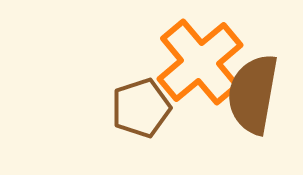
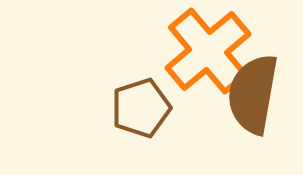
orange cross: moved 8 px right, 11 px up
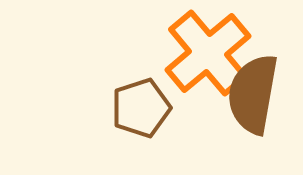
orange cross: moved 2 px down
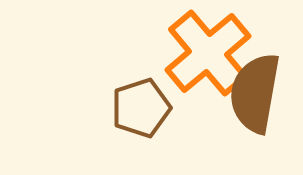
brown semicircle: moved 2 px right, 1 px up
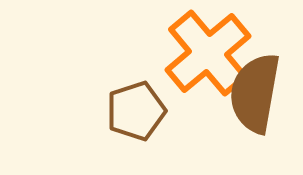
brown pentagon: moved 5 px left, 3 px down
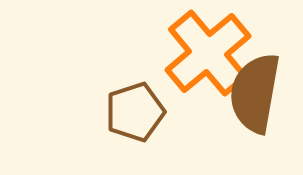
brown pentagon: moved 1 px left, 1 px down
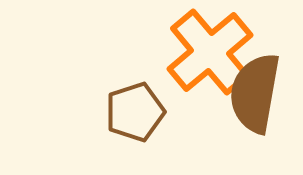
orange cross: moved 2 px right, 1 px up
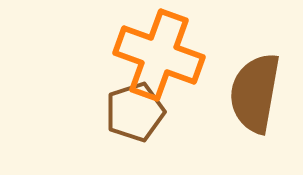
orange cross: moved 51 px left, 3 px down; rotated 30 degrees counterclockwise
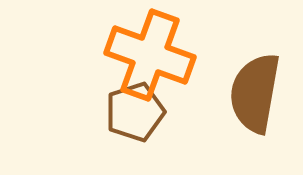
orange cross: moved 9 px left
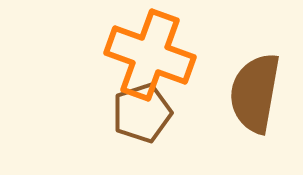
brown pentagon: moved 7 px right, 1 px down
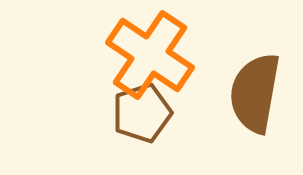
orange cross: rotated 14 degrees clockwise
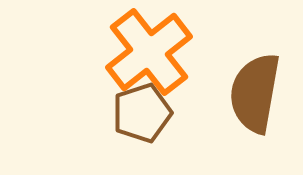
orange cross: moved 1 px left, 3 px up; rotated 18 degrees clockwise
